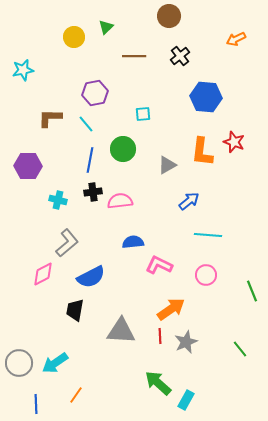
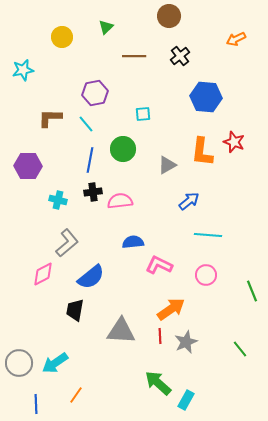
yellow circle at (74, 37): moved 12 px left
blue semicircle at (91, 277): rotated 12 degrees counterclockwise
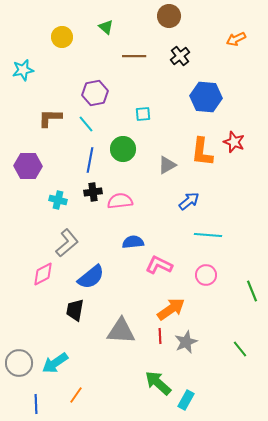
green triangle at (106, 27): rotated 35 degrees counterclockwise
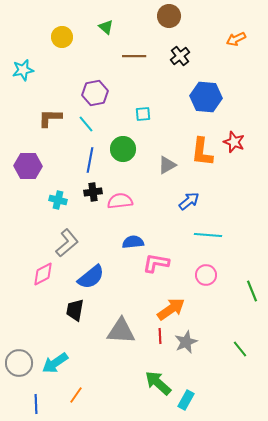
pink L-shape at (159, 265): moved 3 px left, 2 px up; rotated 16 degrees counterclockwise
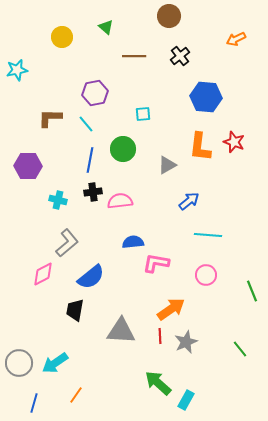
cyan star at (23, 70): moved 6 px left
orange L-shape at (202, 152): moved 2 px left, 5 px up
blue line at (36, 404): moved 2 px left, 1 px up; rotated 18 degrees clockwise
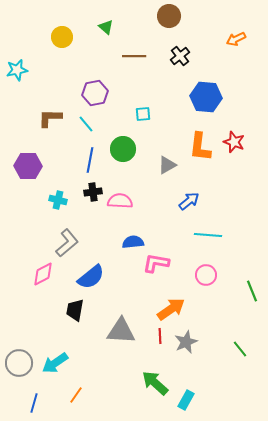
pink semicircle at (120, 201): rotated 10 degrees clockwise
green arrow at (158, 383): moved 3 px left
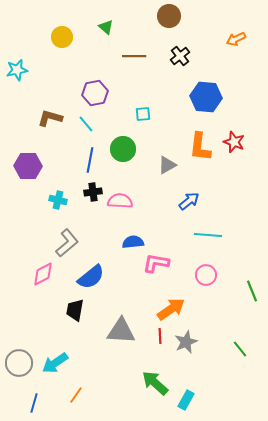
brown L-shape at (50, 118): rotated 15 degrees clockwise
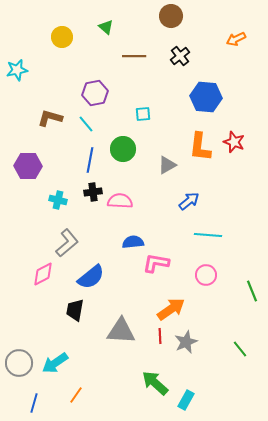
brown circle at (169, 16): moved 2 px right
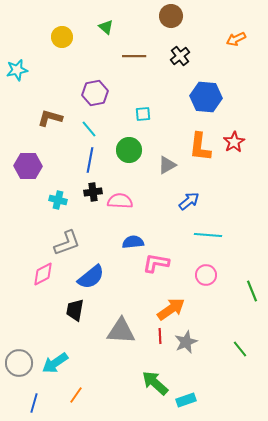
cyan line at (86, 124): moved 3 px right, 5 px down
red star at (234, 142): rotated 20 degrees clockwise
green circle at (123, 149): moved 6 px right, 1 px down
gray L-shape at (67, 243): rotated 20 degrees clockwise
cyan rectangle at (186, 400): rotated 42 degrees clockwise
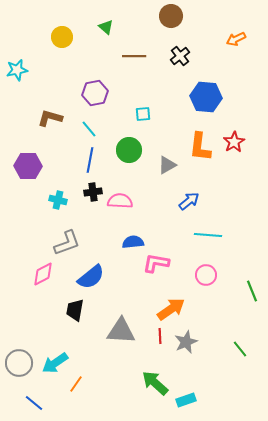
orange line at (76, 395): moved 11 px up
blue line at (34, 403): rotated 66 degrees counterclockwise
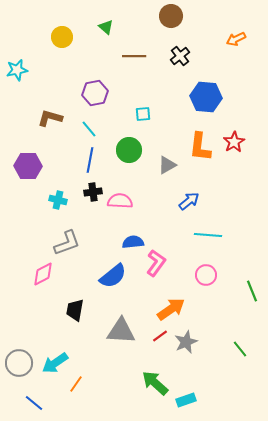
pink L-shape at (156, 263): rotated 116 degrees clockwise
blue semicircle at (91, 277): moved 22 px right, 1 px up
red line at (160, 336): rotated 56 degrees clockwise
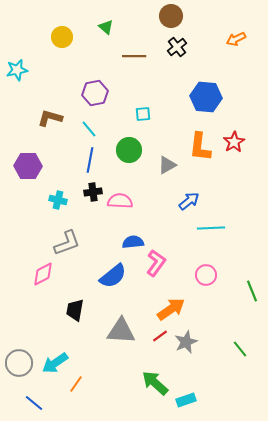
black cross at (180, 56): moved 3 px left, 9 px up
cyan line at (208, 235): moved 3 px right, 7 px up; rotated 8 degrees counterclockwise
